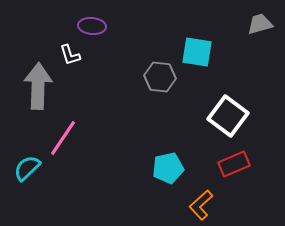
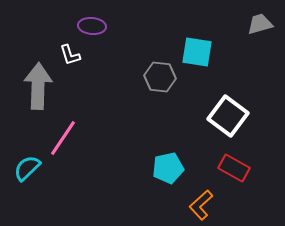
red rectangle: moved 4 px down; rotated 52 degrees clockwise
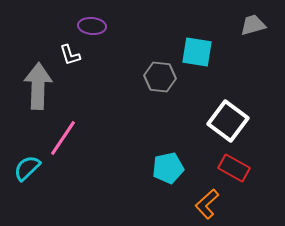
gray trapezoid: moved 7 px left, 1 px down
white square: moved 5 px down
orange L-shape: moved 6 px right, 1 px up
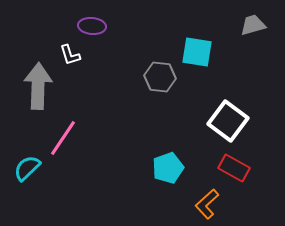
cyan pentagon: rotated 8 degrees counterclockwise
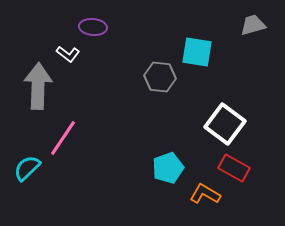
purple ellipse: moved 1 px right, 1 px down
white L-shape: moved 2 px left, 1 px up; rotated 35 degrees counterclockwise
white square: moved 3 px left, 3 px down
orange L-shape: moved 2 px left, 10 px up; rotated 72 degrees clockwise
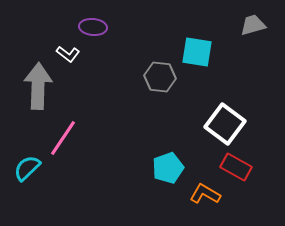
red rectangle: moved 2 px right, 1 px up
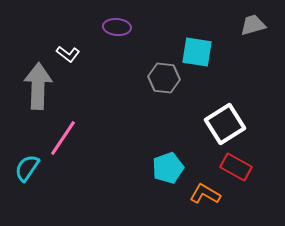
purple ellipse: moved 24 px right
gray hexagon: moved 4 px right, 1 px down
white square: rotated 21 degrees clockwise
cyan semicircle: rotated 12 degrees counterclockwise
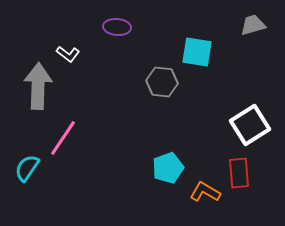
gray hexagon: moved 2 px left, 4 px down
white square: moved 25 px right, 1 px down
red rectangle: moved 3 px right, 6 px down; rotated 56 degrees clockwise
orange L-shape: moved 2 px up
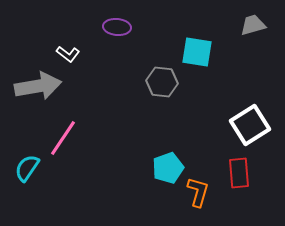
gray arrow: rotated 78 degrees clockwise
orange L-shape: moved 7 px left; rotated 76 degrees clockwise
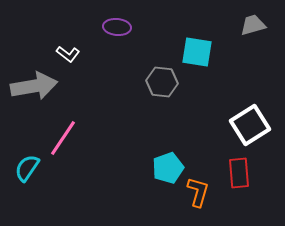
gray arrow: moved 4 px left
